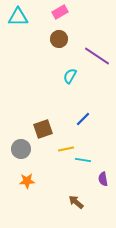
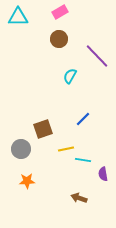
purple line: rotated 12 degrees clockwise
purple semicircle: moved 5 px up
brown arrow: moved 3 px right, 4 px up; rotated 21 degrees counterclockwise
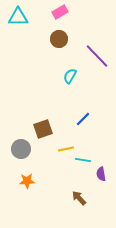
purple semicircle: moved 2 px left
brown arrow: rotated 28 degrees clockwise
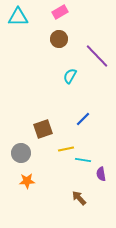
gray circle: moved 4 px down
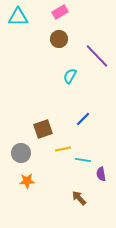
yellow line: moved 3 px left
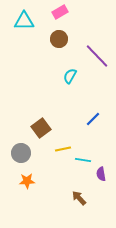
cyan triangle: moved 6 px right, 4 px down
blue line: moved 10 px right
brown square: moved 2 px left, 1 px up; rotated 18 degrees counterclockwise
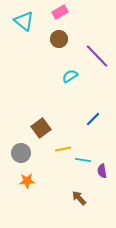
cyan triangle: rotated 40 degrees clockwise
cyan semicircle: rotated 28 degrees clockwise
purple semicircle: moved 1 px right, 3 px up
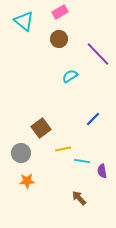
purple line: moved 1 px right, 2 px up
cyan line: moved 1 px left, 1 px down
